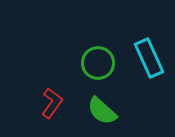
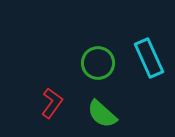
green semicircle: moved 3 px down
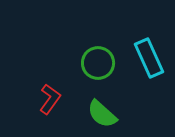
red L-shape: moved 2 px left, 4 px up
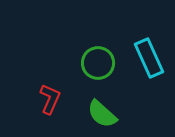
red L-shape: rotated 12 degrees counterclockwise
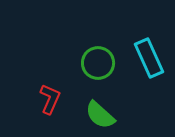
green semicircle: moved 2 px left, 1 px down
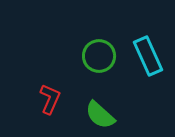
cyan rectangle: moved 1 px left, 2 px up
green circle: moved 1 px right, 7 px up
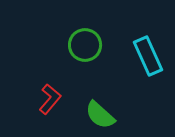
green circle: moved 14 px left, 11 px up
red L-shape: rotated 16 degrees clockwise
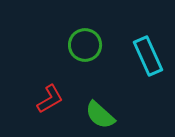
red L-shape: rotated 20 degrees clockwise
